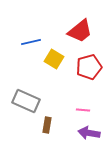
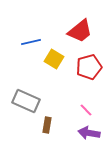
pink line: moved 3 px right; rotated 40 degrees clockwise
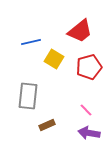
gray rectangle: moved 2 px right, 5 px up; rotated 72 degrees clockwise
brown rectangle: rotated 56 degrees clockwise
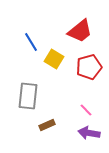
blue line: rotated 72 degrees clockwise
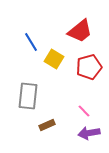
pink line: moved 2 px left, 1 px down
purple arrow: rotated 20 degrees counterclockwise
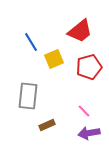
yellow square: rotated 36 degrees clockwise
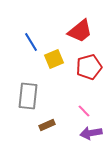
purple arrow: moved 2 px right
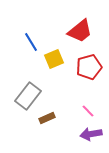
gray rectangle: rotated 32 degrees clockwise
pink line: moved 4 px right
brown rectangle: moved 7 px up
purple arrow: moved 1 px down
